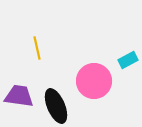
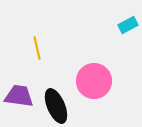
cyan rectangle: moved 35 px up
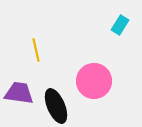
cyan rectangle: moved 8 px left; rotated 30 degrees counterclockwise
yellow line: moved 1 px left, 2 px down
purple trapezoid: moved 3 px up
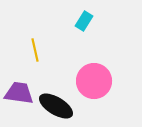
cyan rectangle: moved 36 px left, 4 px up
yellow line: moved 1 px left
black ellipse: rotated 36 degrees counterclockwise
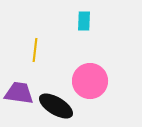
cyan rectangle: rotated 30 degrees counterclockwise
yellow line: rotated 20 degrees clockwise
pink circle: moved 4 px left
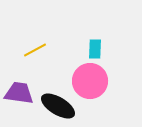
cyan rectangle: moved 11 px right, 28 px down
yellow line: rotated 55 degrees clockwise
black ellipse: moved 2 px right
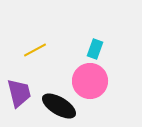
cyan rectangle: rotated 18 degrees clockwise
purple trapezoid: rotated 68 degrees clockwise
black ellipse: moved 1 px right
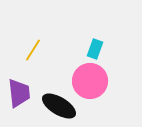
yellow line: moved 2 px left; rotated 30 degrees counterclockwise
purple trapezoid: rotated 8 degrees clockwise
